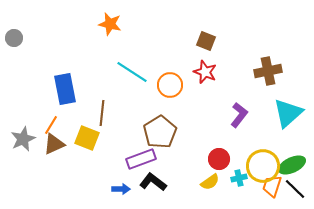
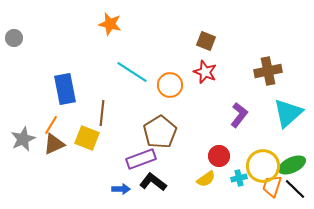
red circle: moved 3 px up
yellow semicircle: moved 4 px left, 3 px up
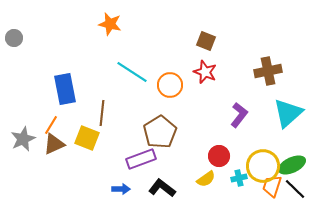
black L-shape: moved 9 px right, 6 px down
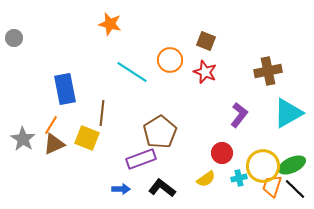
orange circle: moved 25 px up
cyan triangle: rotated 12 degrees clockwise
gray star: rotated 15 degrees counterclockwise
red circle: moved 3 px right, 3 px up
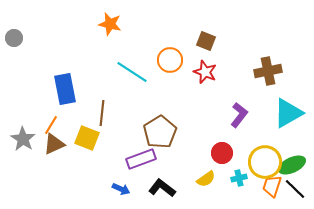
yellow circle: moved 2 px right, 4 px up
blue arrow: rotated 24 degrees clockwise
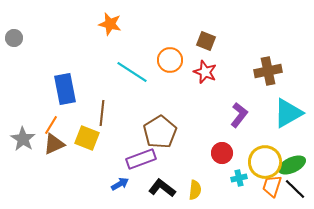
yellow semicircle: moved 11 px left, 11 px down; rotated 48 degrees counterclockwise
blue arrow: moved 1 px left, 5 px up; rotated 54 degrees counterclockwise
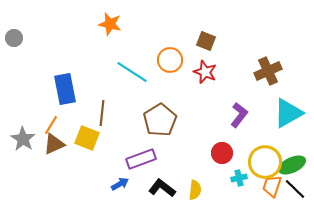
brown cross: rotated 12 degrees counterclockwise
brown pentagon: moved 12 px up
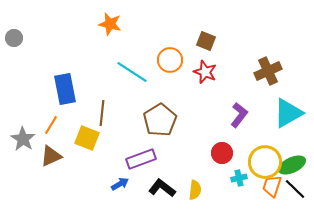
brown triangle: moved 3 px left, 12 px down
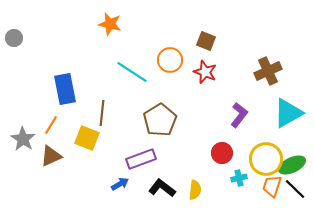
yellow circle: moved 1 px right, 3 px up
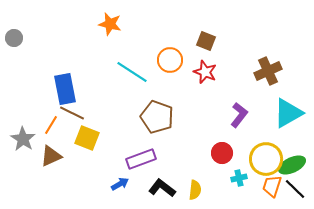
brown line: moved 30 px left; rotated 70 degrees counterclockwise
brown pentagon: moved 3 px left, 3 px up; rotated 20 degrees counterclockwise
